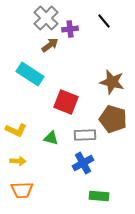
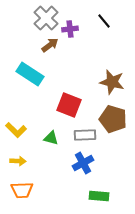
red square: moved 3 px right, 3 px down
yellow L-shape: rotated 20 degrees clockwise
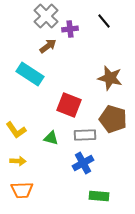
gray cross: moved 2 px up
brown arrow: moved 2 px left, 1 px down
brown star: moved 2 px left, 4 px up
yellow L-shape: rotated 10 degrees clockwise
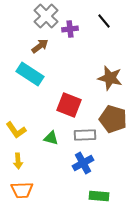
brown arrow: moved 8 px left
yellow arrow: rotated 84 degrees clockwise
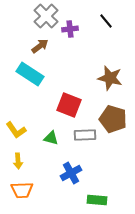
black line: moved 2 px right
blue cross: moved 12 px left, 10 px down
green rectangle: moved 2 px left, 4 px down
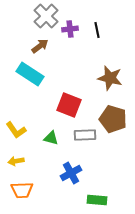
black line: moved 9 px left, 9 px down; rotated 28 degrees clockwise
yellow arrow: moved 2 px left; rotated 84 degrees clockwise
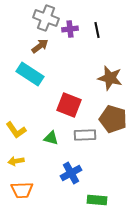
gray cross: moved 2 px down; rotated 25 degrees counterclockwise
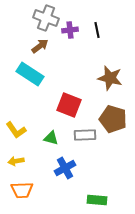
purple cross: moved 1 px down
blue cross: moved 6 px left, 5 px up
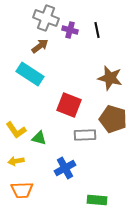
purple cross: rotated 21 degrees clockwise
green triangle: moved 12 px left
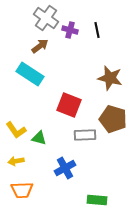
gray cross: rotated 15 degrees clockwise
